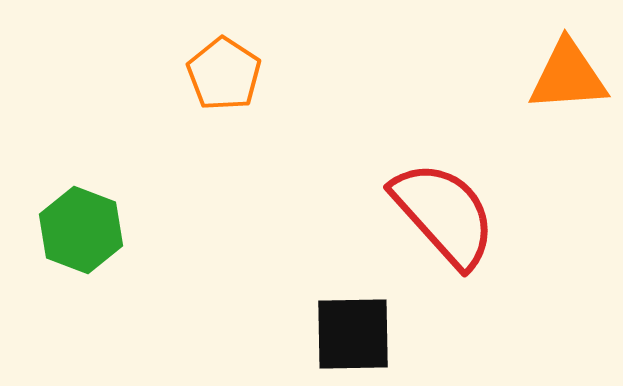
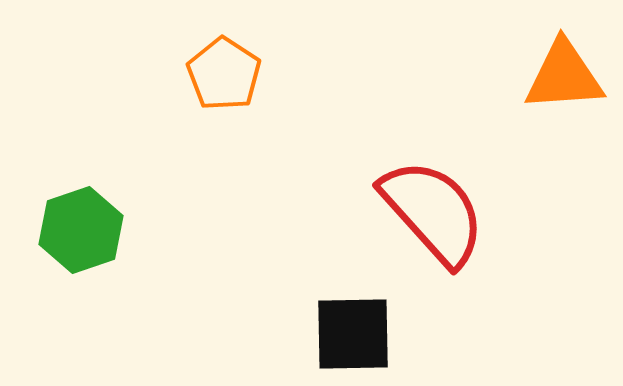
orange triangle: moved 4 px left
red semicircle: moved 11 px left, 2 px up
green hexagon: rotated 20 degrees clockwise
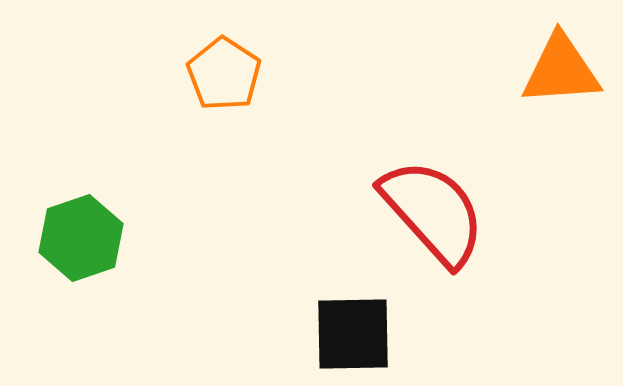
orange triangle: moved 3 px left, 6 px up
green hexagon: moved 8 px down
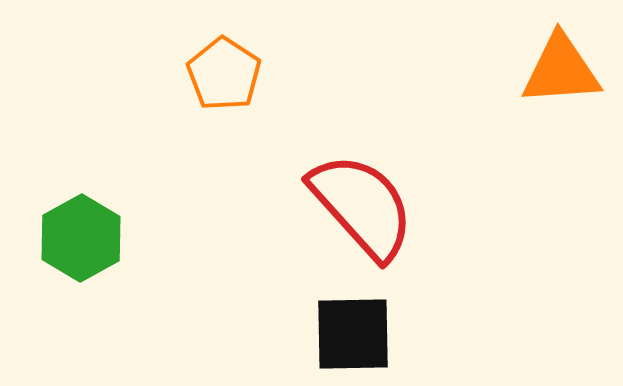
red semicircle: moved 71 px left, 6 px up
green hexagon: rotated 10 degrees counterclockwise
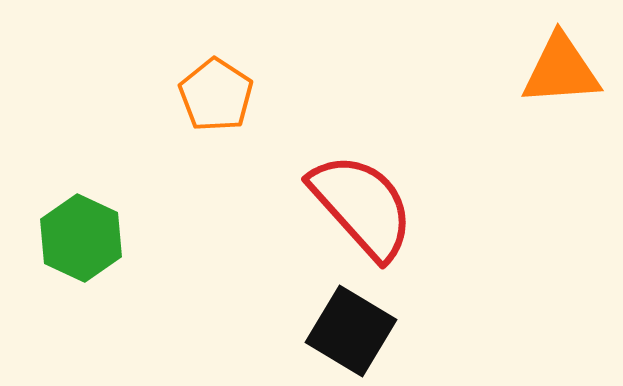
orange pentagon: moved 8 px left, 21 px down
green hexagon: rotated 6 degrees counterclockwise
black square: moved 2 px left, 3 px up; rotated 32 degrees clockwise
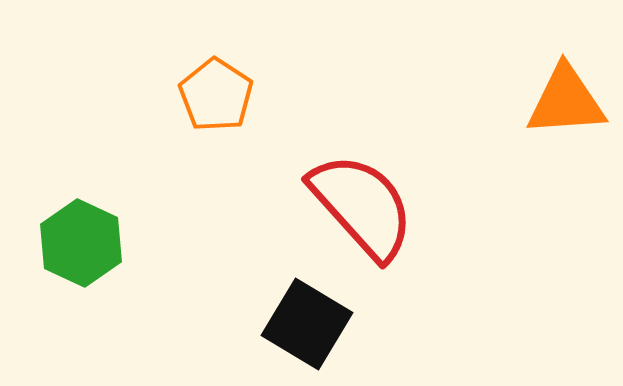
orange triangle: moved 5 px right, 31 px down
green hexagon: moved 5 px down
black square: moved 44 px left, 7 px up
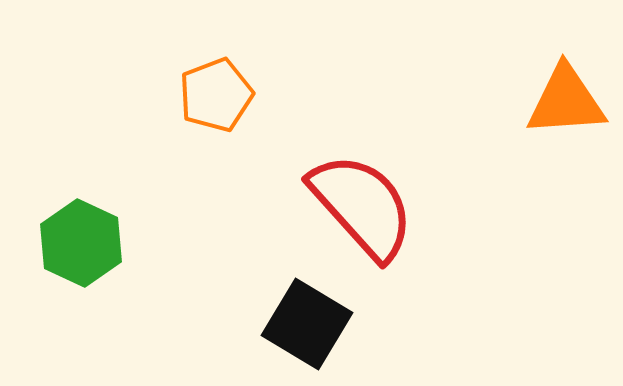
orange pentagon: rotated 18 degrees clockwise
